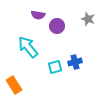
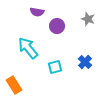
purple semicircle: moved 1 px left, 3 px up
cyan arrow: moved 1 px down
blue cross: moved 10 px right; rotated 32 degrees counterclockwise
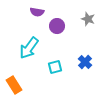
cyan arrow: moved 1 px right; rotated 105 degrees counterclockwise
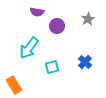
gray star: rotated 24 degrees clockwise
cyan square: moved 3 px left
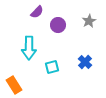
purple semicircle: rotated 56 degrees counterclockwise
gray star: moved 1 px right, 2 px down
purple circle: moved 1 px right, 1 px up
cyan arrow: rotated 35 degrees counterclockwise
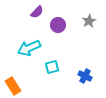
cyan arrow: rotated 65 degrees clockwise
blue cross: moved 14 px down; rotated 16 degrees counterclockwise
orange rectangle: moved 1 px left, 1 px down
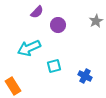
gray star: moved 7 px right
cyan square: moved 2 px right, 1 px up
